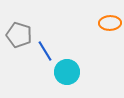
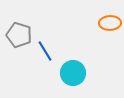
cyan circle: moved 6 px right, 1 px down
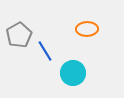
orange ellipse: moved 23 px left, 6 px down
gray pentagon: rotated 25 degrees clockwise
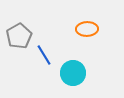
gray pentagon: moved 1 px down
blue line: moved 1 px left, 4 px down
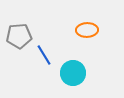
orange ellipse: moved 1 px down
gray pentagon: rotated 25 degrees clockwise
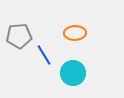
orange ellipse: moved 12 px left, 3 px down
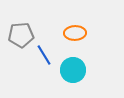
gray pentagon: moved 2 px right, 1 px up
cyan circle: moved 3 px up
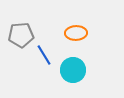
orange ellipse: moved 1 px right
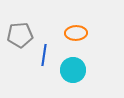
gray pentagon: moved 1 px left
blue line: rotated 40 degrees clockwise
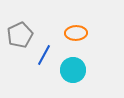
gray pentagon: rotated 20 degrees counterclockwise
blue line: rotated 20 degrees clockwise
